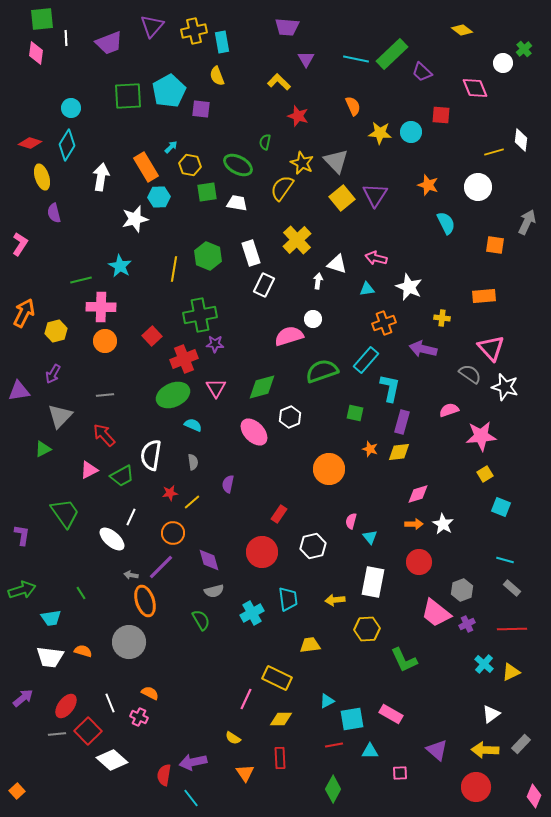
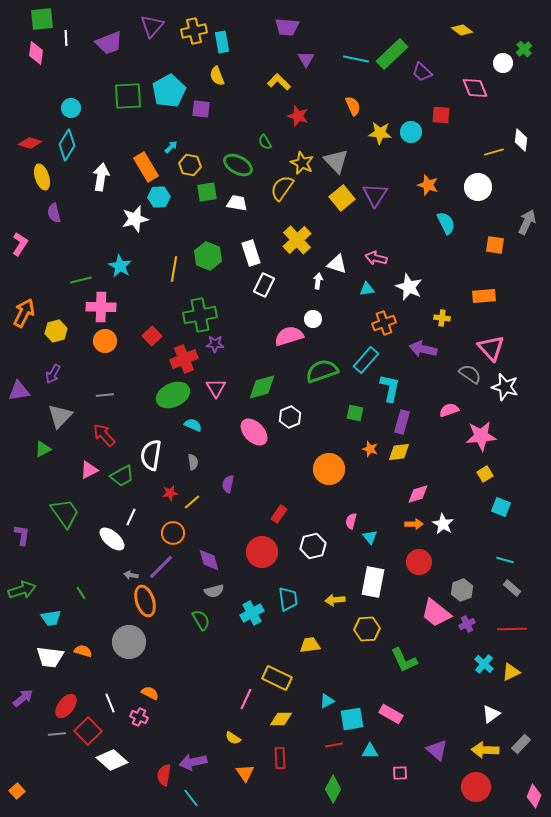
green semicircle at (265, 142): rotated 42 degrees counterclockwise
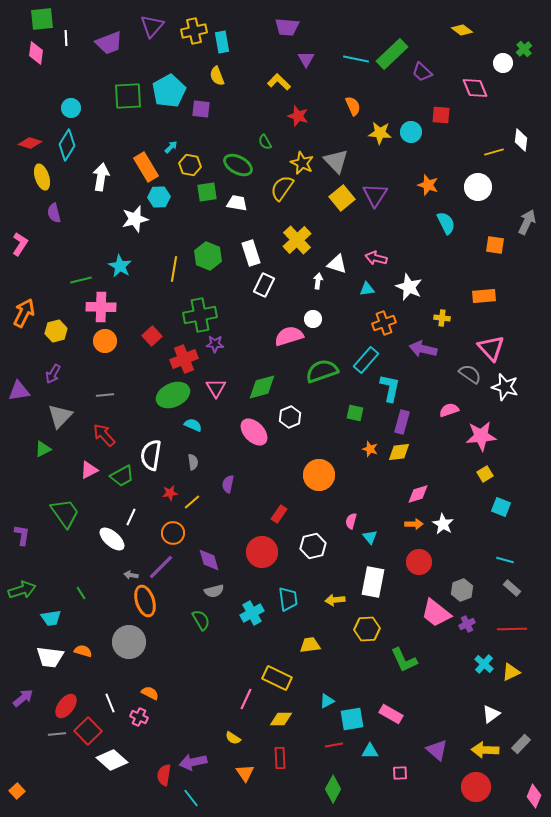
orange circle at (329, 469): moved 10 px left, 6 px down
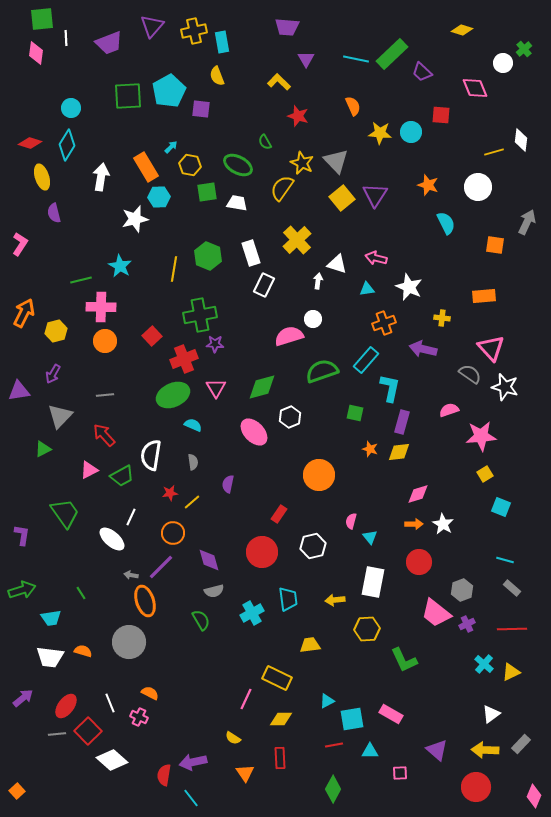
yellow diamond at (462, 30): rotated 20 degrees counterclockwise
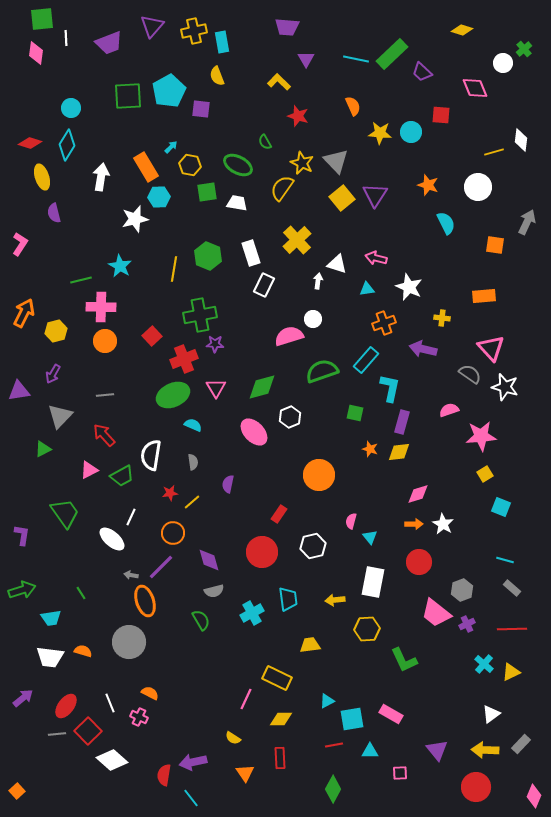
purple triangle at (437, 750): rotated 10 degrees clockwise
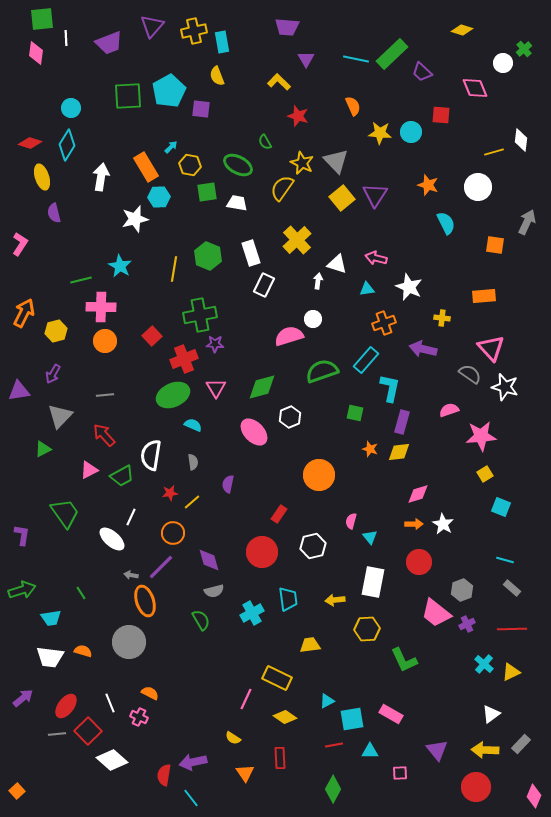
yellow diamond at (281, 719): moved 4 px right, 2 px up; rotated 35 degrees clockwise
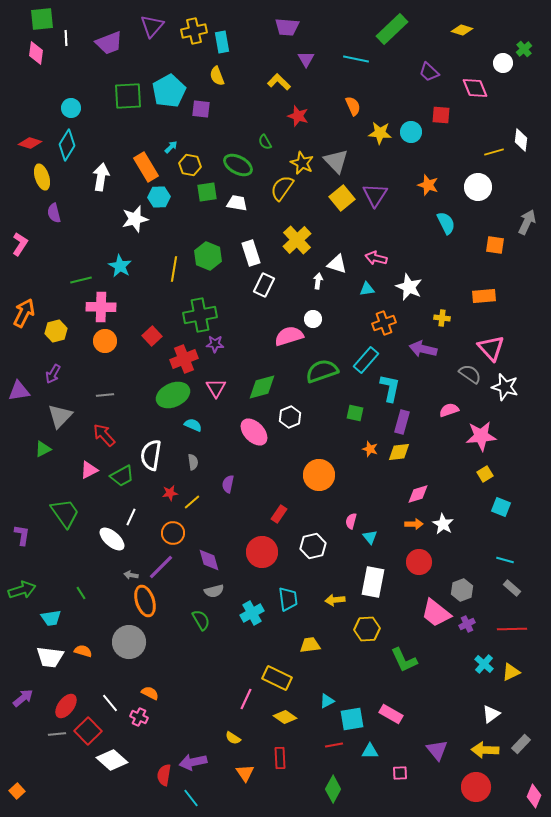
green rectangle at (392, 54): moved 25 px up
purple trapezoid at (422, 72): moved 7 px right
white line at (110, 703): rotated 18 degrees counterclockwise
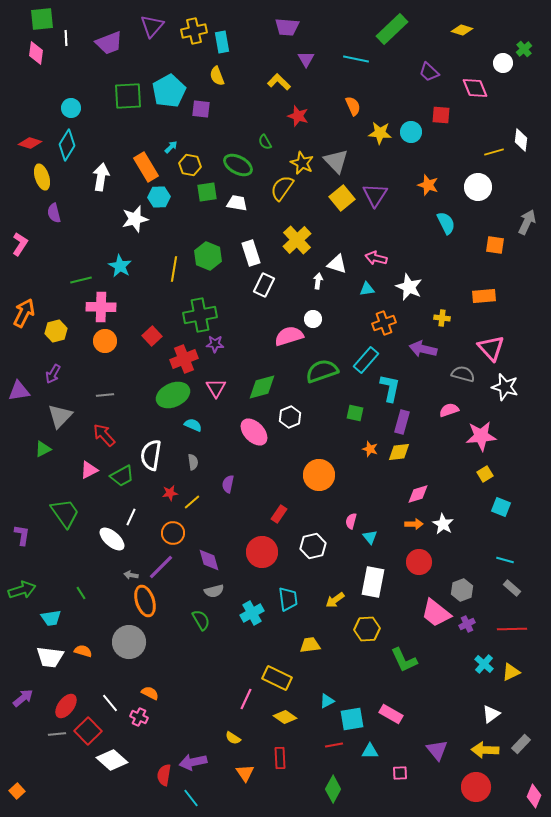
gray semicircle at (470, 374): moved 7 px left; rotated 20 degrees counterclockwise
yellow arrow at (335, 600): rotated 30 degrees counterclockwise
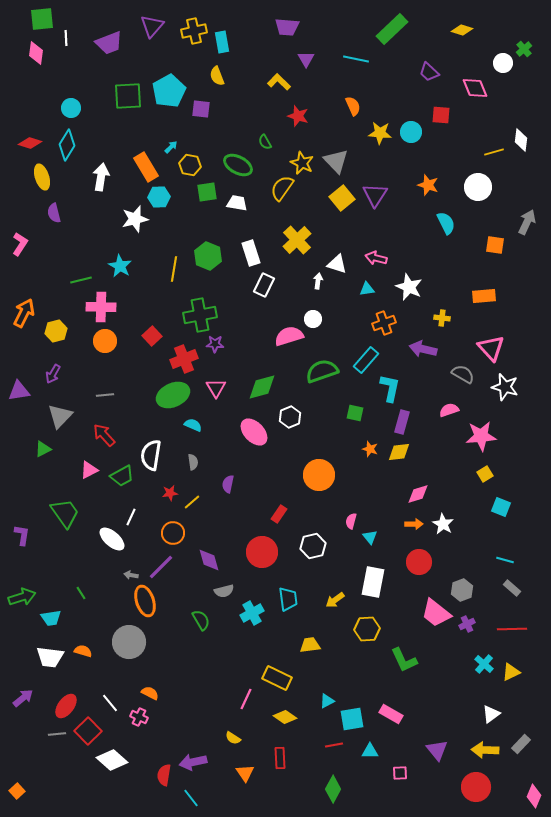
gray semicircle at (463, 374): rotated 15 degrees clockwise
green arrow at (22, 590): moved 7 px down
gray semicircle at (214, 591): moved 10 px right
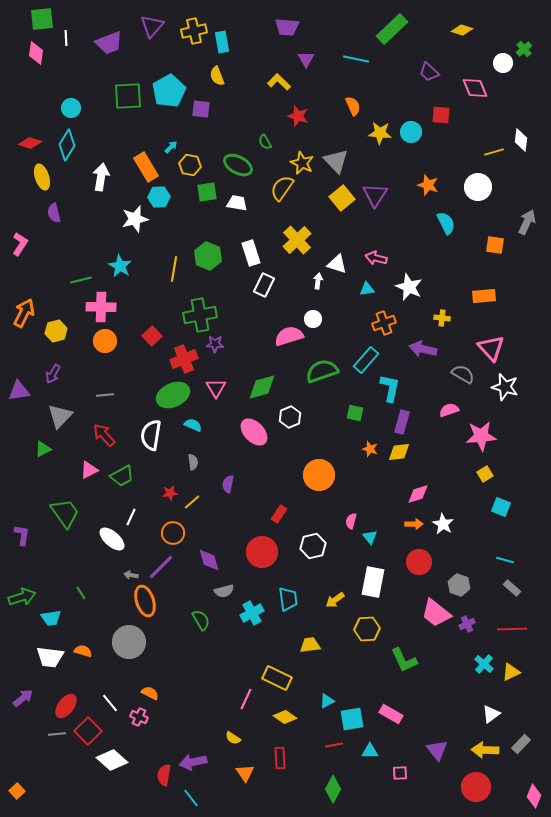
white semicircle at (151, 455): moved 20 px up
gray hexagon at (462, 590): moved 3 px left, 5 px up; rotated 20 degrees counterclockwise
